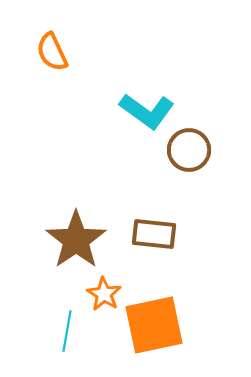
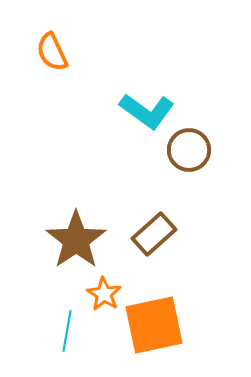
brown rectangle: rotated 48 degrees counterclockwise
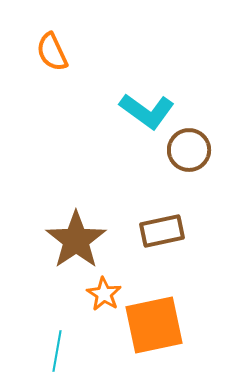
brown rectangle: moved 8 px right, 3 px up; rotated 30 degrees clockwise
cyan line: moved 10 px left, 20 px down
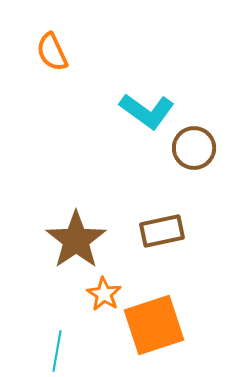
brown circle: moved 5 px right, 2 px up
orange square: rotated 6 degrees counterclockwise
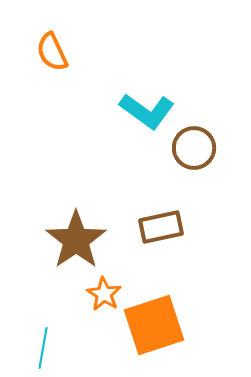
brown rectangle: moved 1 px left, 4 px up
cyan line: moved 14 px left, 3 px up
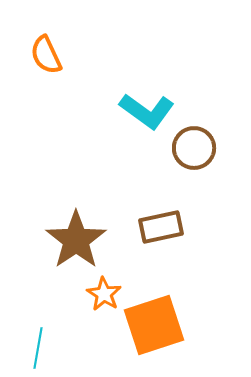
orange semicircle: moved 6 px left, 3 px down
cyan line: moved 5 px left
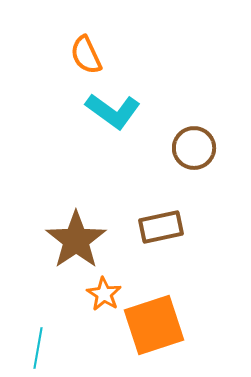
orange semicircle: moved 40 px right
cyan L-shape: moved 34 px left
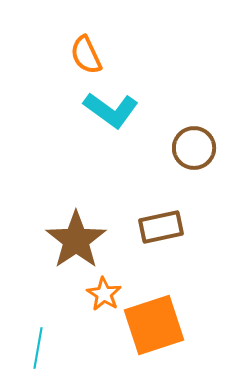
cyan L-shape: moved 2 px left, 1 px up
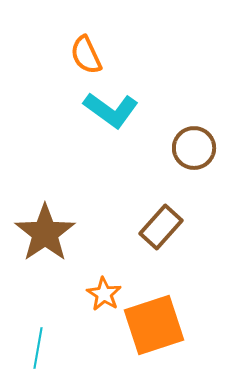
brown rectangle: rotated 36 degrees counterclockwise
brown star: moved 31 px left, 7 px up
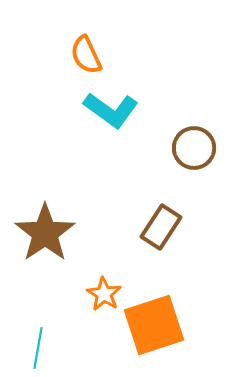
brown rectangle: rotated 9 degrees counterclockwise
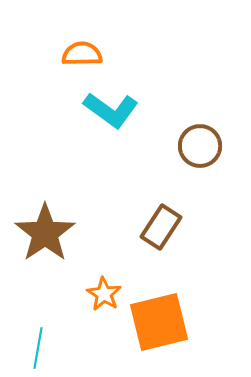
orange semicircle: moved 4 px left, 1 px up; rotated 114 degrees clockwise
brown circle: moved 6 px right, 2 px up
orange square: moved 5 px right, 3 px up; rotated 4 degrees clockwise
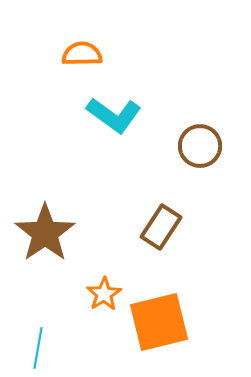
cyan L-shape: moved 3 px right, 5 px down
orange star: rotated 8 degrees clockwise
